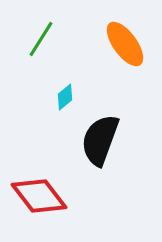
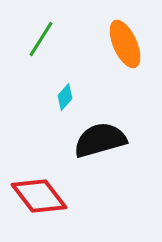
orange ellipse: rotated 12 degrees clockwise
cyan diamond: rotated 8 degrees counterclockwise
black semicircle: rotated 54 degrees clockwise
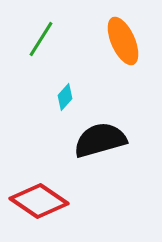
orange ellipse: moved 2 px left, 3 px up
red diamond: moved 5 px down; rotated 18 degrees counterclockwise
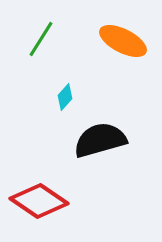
orange ellipse: rotated 39 degrees counterclockwise
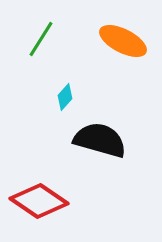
black semicircle: rotated 32 degrees clockwise
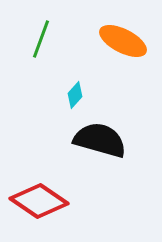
green line: rotated 12 degrees counterclockwise
cyan diamond: moved 10 px right, 2 px up
